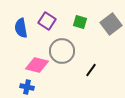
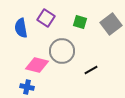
purple square: moved 1 px left, 3 px up
black line: rotated 24 degrees clockwise
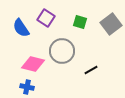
blue semicircle: rotated 24 degrees counterclockwise
pink diamond: moved 4 px left, 1 px up
